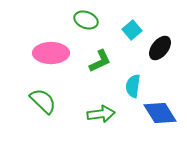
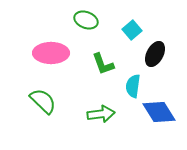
black ellipse: moved 5 px left, 6 px down; rotated 10 degrees counterclockwise
green L-shape: moved 3 px right, 3 px down; rotated 95 degrees clockwise
blue diamond: moved 1 px left, 1 px up
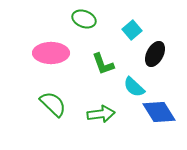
green ellipse: moved 2 px left, 1 px up
cyan semicircle: moved 1 px right, 1 px down; rotated 55 degrees counterclockwise
green semicircle: moved 10 px right, 3 px down
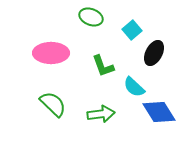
green ellipse: moved 7 px right, 2 px up
black ellipse: moved 1 px left, 1 px up
green L-shape: moved 2 px down
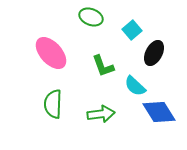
pink ellipse: rotated 48 degrees clockwise
cyan semicircle: moved 1 px right, 1 px up
green semicircle: rotated 132 degrees counterclockwise
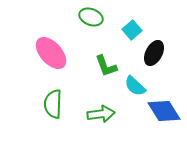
green L-shape: moved 3 px right
blue diamond: moved 5 px right, 1 px up
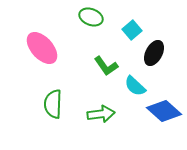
pink ellipse: moved 9 px left, 5 px up
green L-shape: rotated 15 degrees counterclockwise
blue diamond: rotated 16 degrees counterclockwise
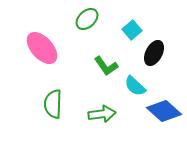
green ellipse: moved 4 px left, 2 px down; rotated 65 degrees counterclockwise
green arrow: moved 1 px right
